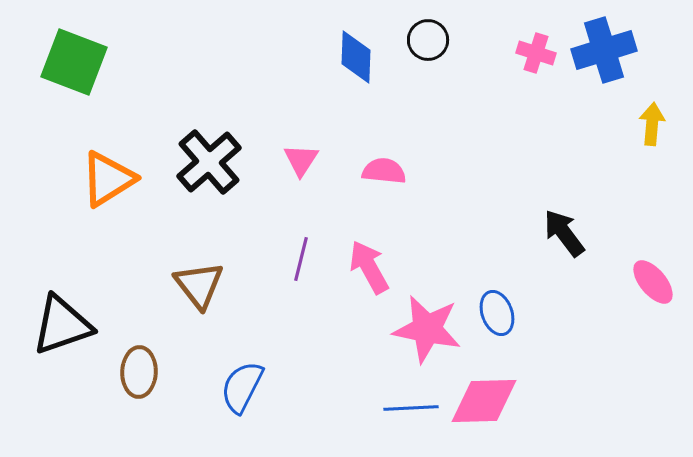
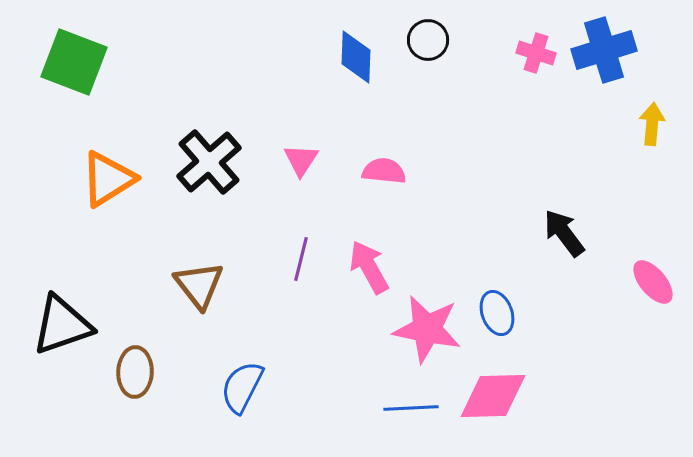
brown ellipse: moved 4 px left
pink diamond: moved 9 px right, 5 px up
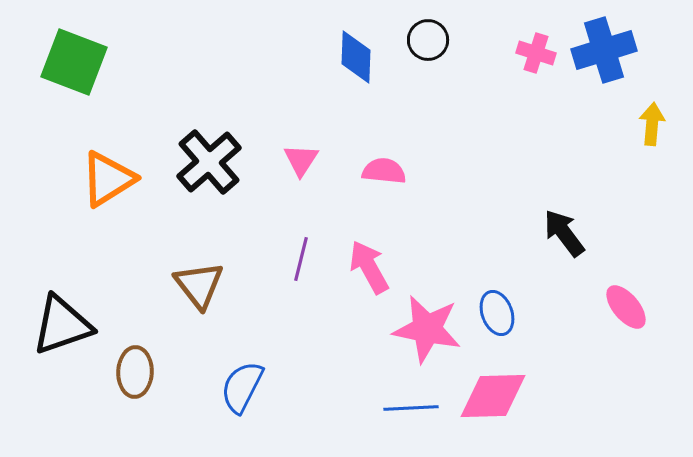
pink ellipse: moved 27 px left, 25 px down
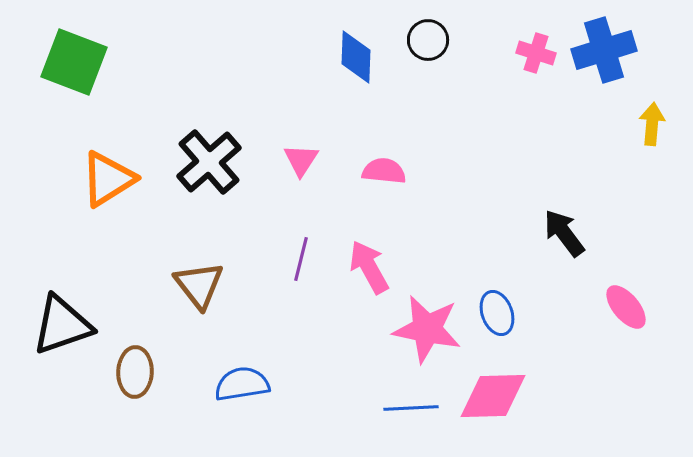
blue semicircle: moved 3 px up; rotated 54 degrees clockwise
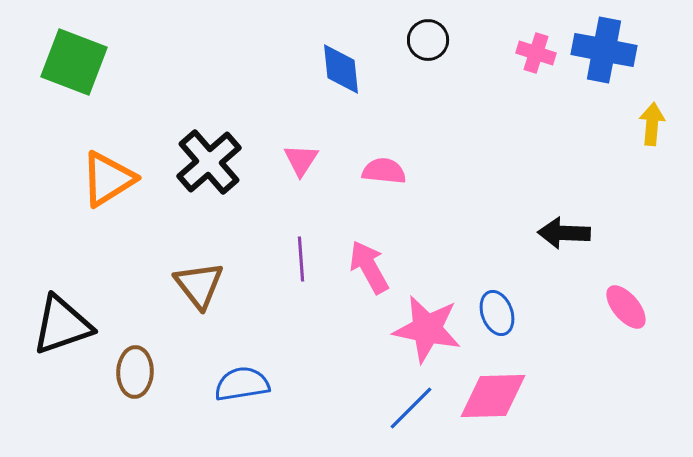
blue cross: rotated 28 degrees clockwise
blue diamond: moved 15 px left, 12 px down; rotated 8 degrees counterclockwise
black arrow: rotated 51 degrees counterclockwise
purple line: rotated 18 degrees counterclockwise
blue line: rotated 42 degrees counterclockwise
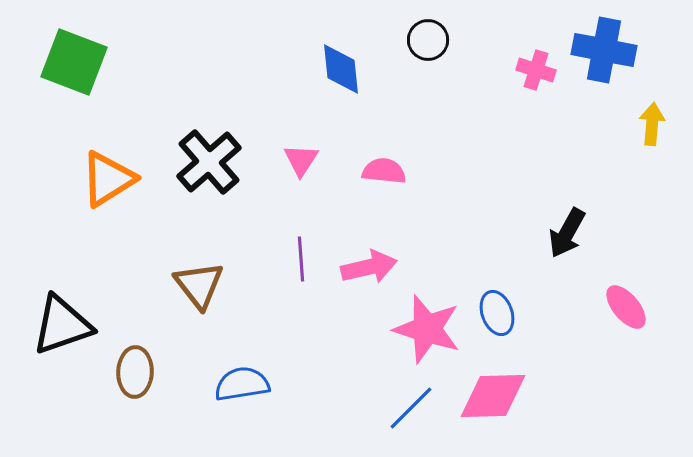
pink cross: moved 17 px down
black arrow: moved 3 px right; rotated 63 degrees counterclockwise
pink arrow: rotated 106 degrees clockwise
pink star: rotated 6 degrees clockwise
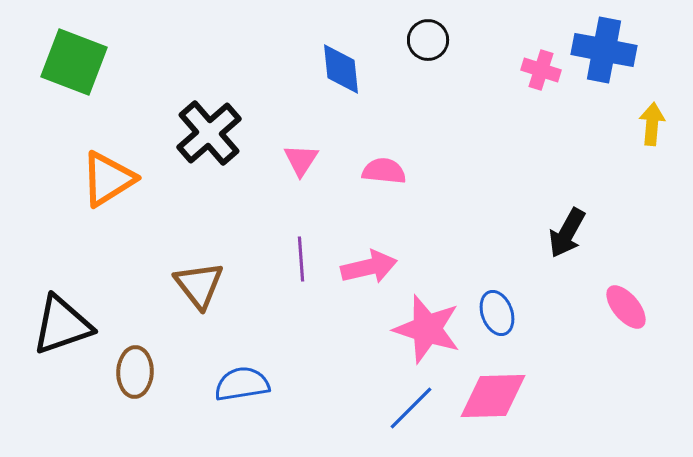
pink cross: moved 5 px right
black cross: moved 29 px up
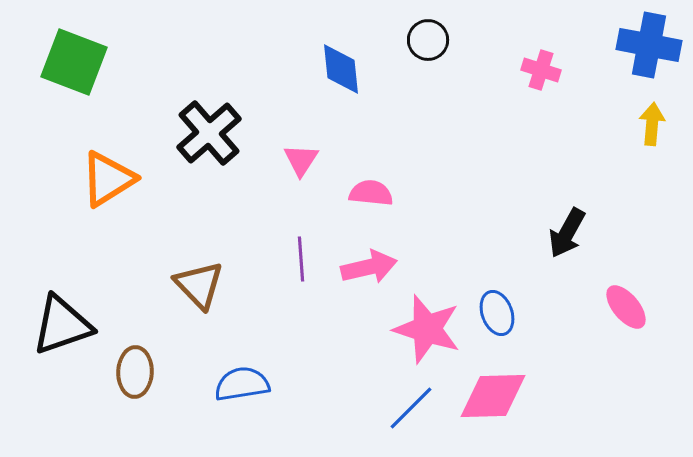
blue cross: moved 45 px right, 5 px up
pink semicircle: moved 13 px left, 22 px down
brown triangle: rotated 6 degrees counterclockwise
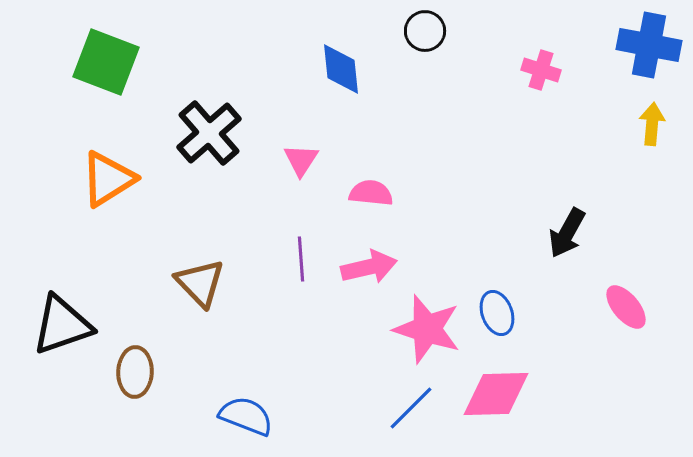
black circle: moved 3 px left, 9 px up
green square: moved 32 px right
brown triangle: moved 1 px right, 2 px up
blue semicircle: moved 4 px right, 32 px down; rotated 30 degrees clockwise
pink diamond: moved 3 px right, 2 px up
